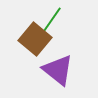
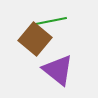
green line: rotated 44 degrees clockwise
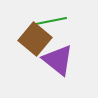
purple triangle: moved 10 px up
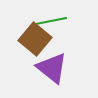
purple triangle: moved 6 px left, 8 px down
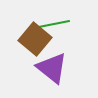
green line: moved 3 px right, 3 px down
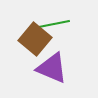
purple triangle: rotated 16 degrees counterclockwise
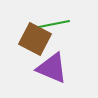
brown square: rotated 12 degrees counterclockwise
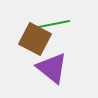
purple triangle: rotated 16 degrees clockwise
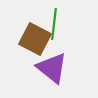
green line: rotated 72 degrees counterclockwise
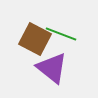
green line: moved 7 px right, 10 px down; rotated 76 degrees counterclockwise
